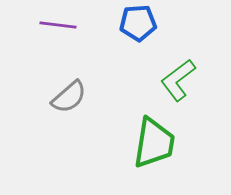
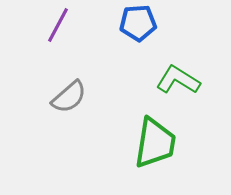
purple line: rotated 69 degrees counterclockwise
green L-shape: rotated 69 degrees clockwise
green trapezoid: moved 1 px right
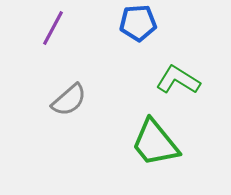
purple line: moved 5 px left, 3 px down
gray semicircle: moved 3 px down
green trapezoid: rotated 132 degrees clockwise
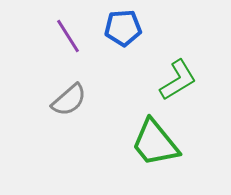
blue pentagon: moved 15 px left, 5 px down
purple line: moved 15 px right, 8 px down; rotated 60 degrees counterclockwise
green L-shape: rotated 117 degrees clockwise
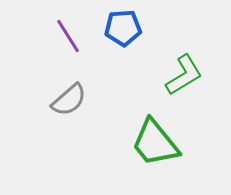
green L-shape: moved 6 px right, 5 px up
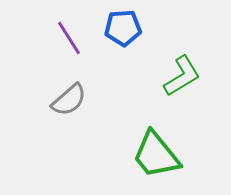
purple line: moved 1 px right, 2 px down
green L-shape: moved 2 px left, 1 px down
green trapezoid: moved 1 px right, 12 px down
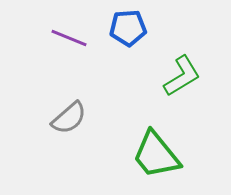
blue pentagon: moved 5 px right
purple line: rotated 36 degrees counterclockwise
gray semicircle: moved 18 px down
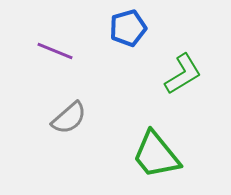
blue pentagon: rotated 12 degrees counterclockwise
purple line: moved 14 px left, 13 px down
green L-shape: moved 1 px right, 2 px up
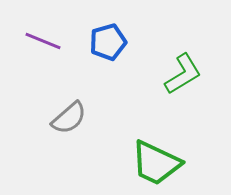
blue pentagon: moved 20 px left, 14 px down
purple line: moved 12 px left, 10 px up
green trapezoid: moved 8 px down; rotated 26 degrees counterclockwise
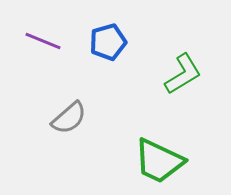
green trapezoid: moved 3 px right, 2 px up
